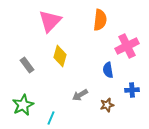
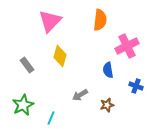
blue cross: moved 4 px right, 4 px up; rotated 24 degrees clockwise
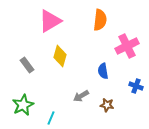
pink triangle: rotated 15 degrees clockwise
blue semicircle: moved 5 px left, 1 px down
gray arrow: moved 1 px right, 1 px down
brown star: rotated 24 degrees clockwise
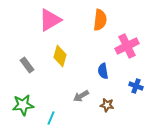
pink triangle: moved 1 px up
green star: rotated 20 degrees clockwise
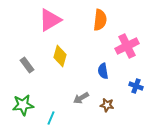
gray arrow: moved 2 px down
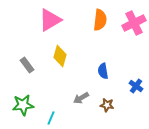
pink cross: moved 7 px right, 23 px up
blue cross: rotated 16 degrees clockwise
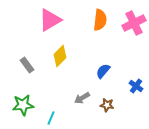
yellow diamond: rotated 30 degrees clockwise
blue semicircle: rotated 49 degrees clockwise
gray arrow: moved 1 px right
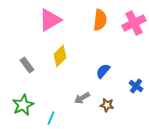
green star: rotated 20 degrees counterclockwise
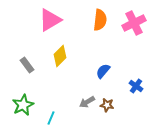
gray arrow: moved 5 px right, 4 px down
